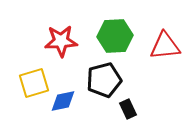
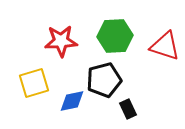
red triangle: rotated 24 degrees clockwise
blue diamond: moved 9 px right
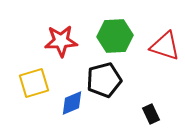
blue diamond: moved 2 px down; rotated 12 degrees counterclockwise
black rectangle: moved 23 px right, 5 px down
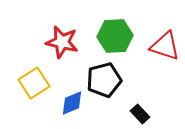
red star: moved 1 px right, 1 px down; rotated 16 degrees clockwise
yellow square: rotated 16 degrees counterclockwise
black rectangle: moved 11 px left; rotated 18 degrees counterclockwise
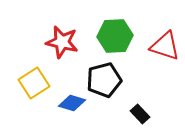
blue diamond: rotated 40 degrees clockwise
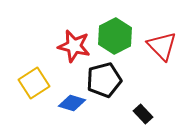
green hexagon: rotated 24 degrees counterclockwise
red star: moved 12 px right, 4 px down
red triangle: moved 3 px left; rotated 28 degrees clockwise
black rectangle: moved 3 px right
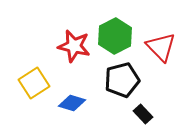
red triangle: moved 1 px left, 1 px down
black pentagon: moved 18 px right
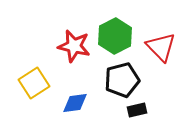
blue diamond: moved 3 px right; rotated 24 degrees counterclockwise
black rectangle: moved 6 px left, 4 px up; rotated 60 degrees counterclockwise
